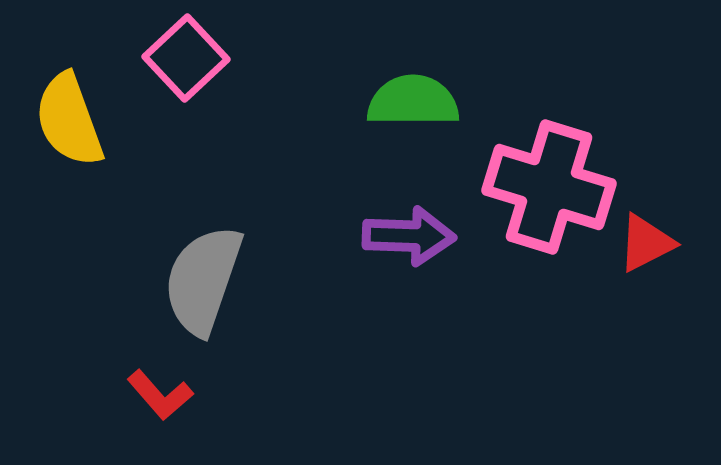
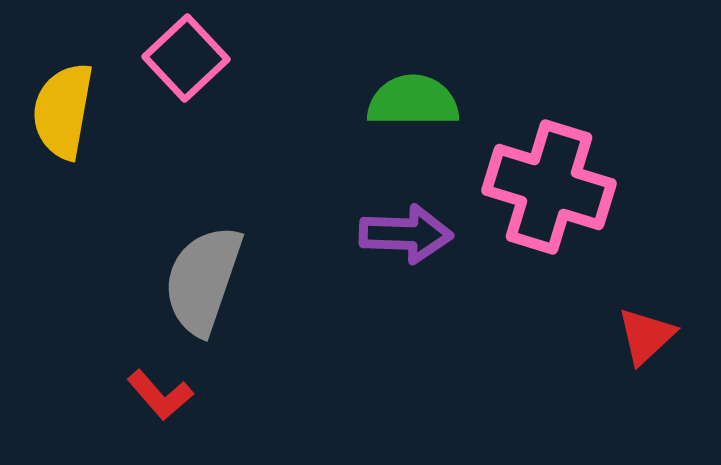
yellow semicircle: moved 6 px left, 9 px up; rotated 30 degrees clockwise
purple arrow: moved 3 px left, 2 px up
red triangle: moved 93 px down; rotated 16 degrees counterclockwise
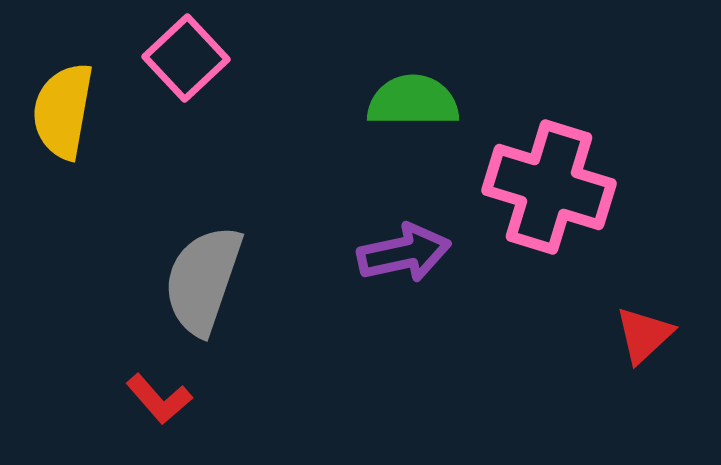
purple arrow: moved 2 px left, 19 px down; rotated 14 degrees counterclockwise
red triangle: moved 2 px left, 1 px up
red L-shape: moved 1 px left, 4 px down
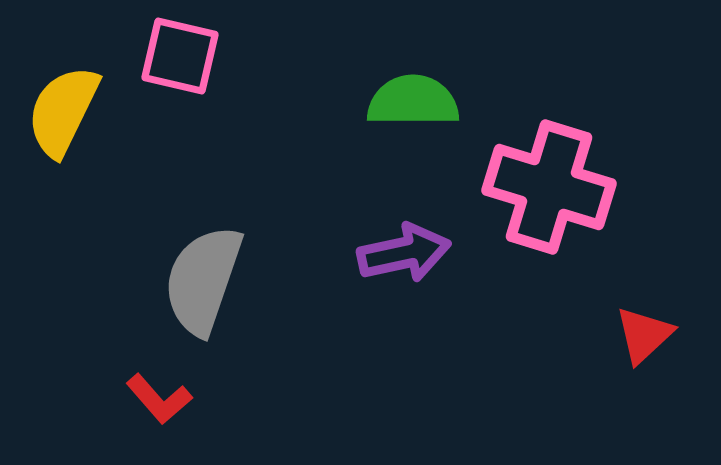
pink square: moved 6 px left, 2 px up; rotated 34 degrees counterclockwise
yellow semicircle: rotated 16 degrees clockwise
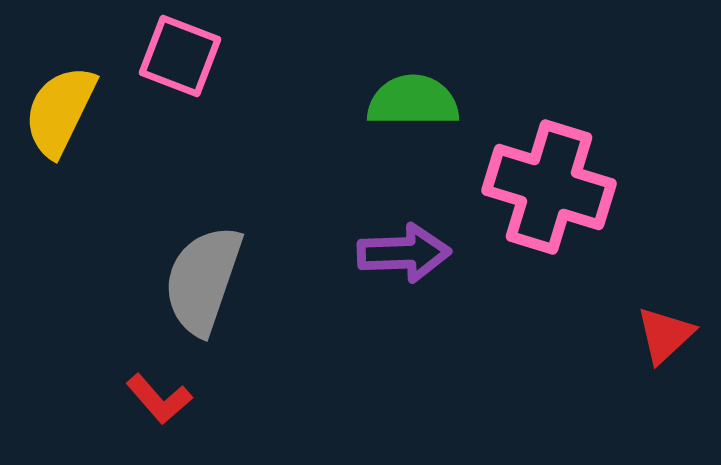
pink square: rotated 8 degrees clockwise
yellow semicircle: moved 3 px left
purple arrow: rotated 10 degrees clockwise
red triangle: moved 21 px right
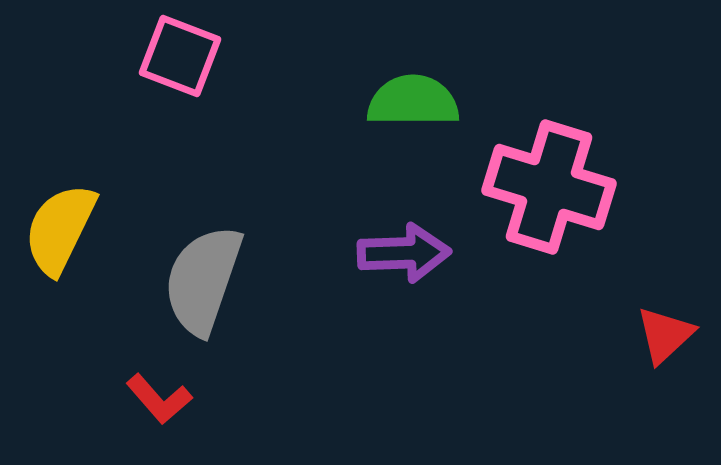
yellow semicircle: moved 118 px down
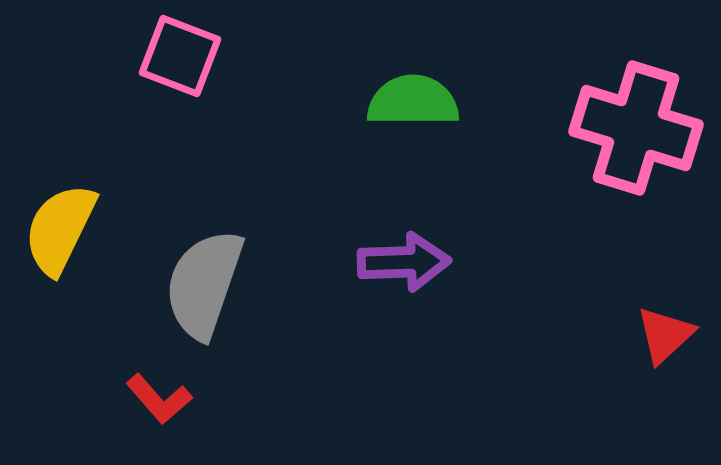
pink cross: moved 87 px right, 59 px up
purple arrow: moved 9 px down
gray semicircle: moved 1 px right, 4 px down
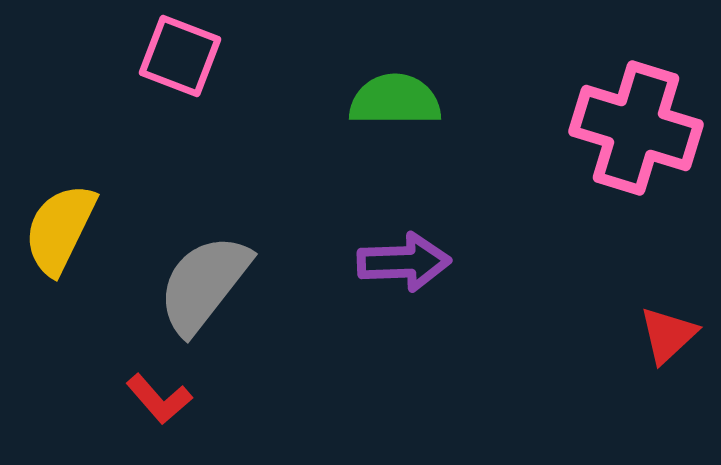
green semicircle: moved 18 px left, 1 px up
gray semicircle: rotated 19 degrees clockwise
red triangle: moved 3 px right
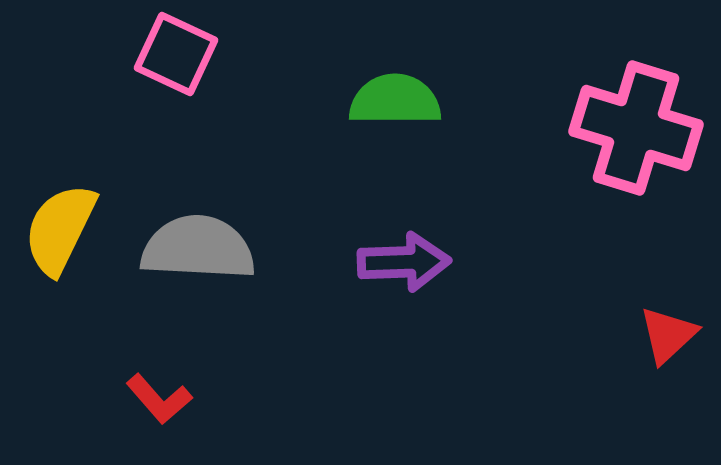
pink square: moved 4 px left, 2 px up; rotated 4 degrees clockwise
gray semicircle: moved 6 px left, 36 px up; rotated 55 degrees clockwise
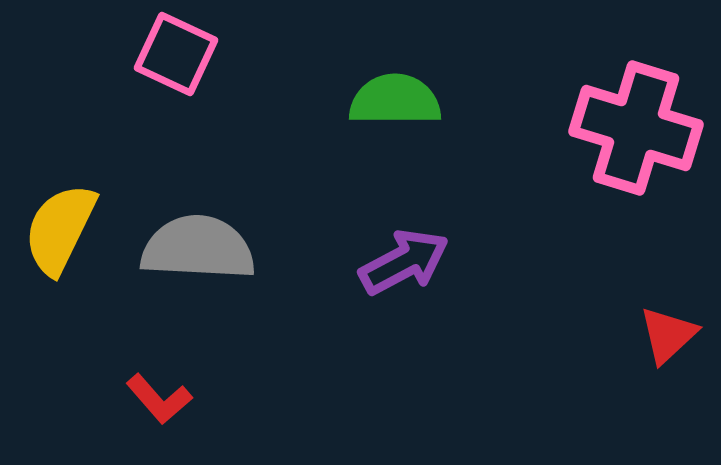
purple arrow: rotated 26 degrees counterclockwise
